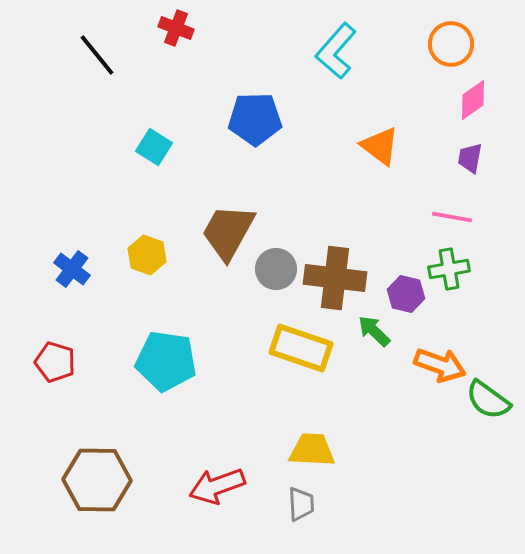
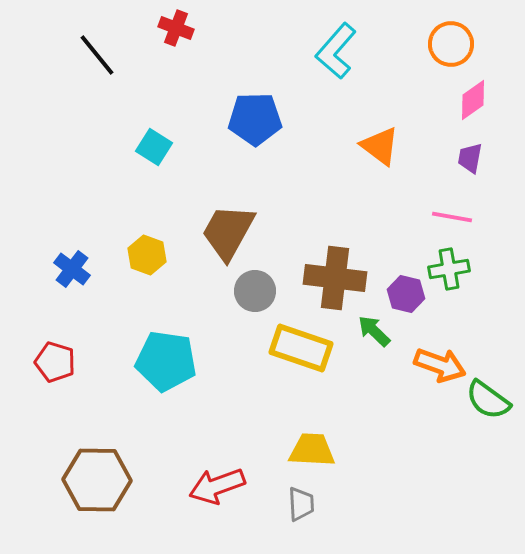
gray circle: moved 21 px left, 22 px down
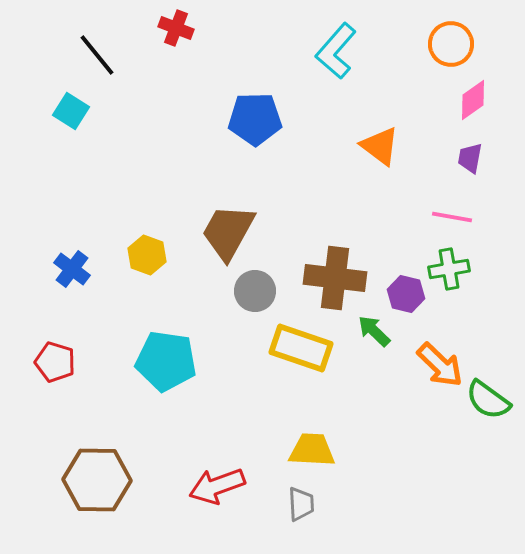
cyan square: moved 83 px left, 36 px up
orange arrow: rotated 24 degrees clockwise
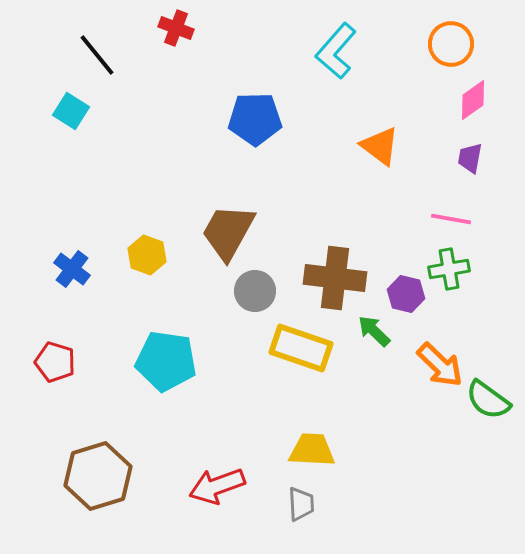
pink line: moved 1 px left, 2 px down
brown hexagon: moved 1 px right, 4 px up; rotated 18 degrees counterclockwise
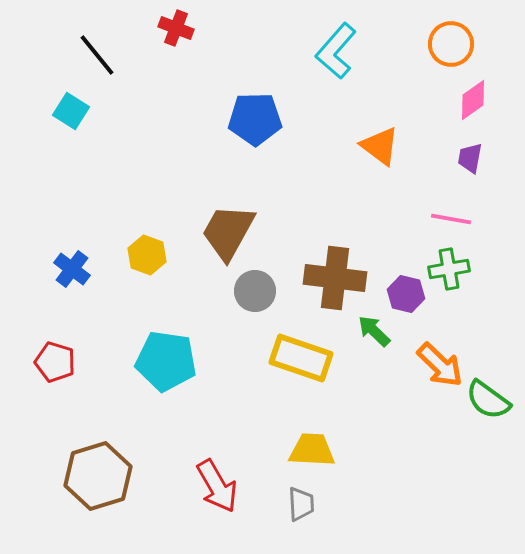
yellow rectangle: moved 10 px down
red arrow: rotated 100 degrees counterclockwise
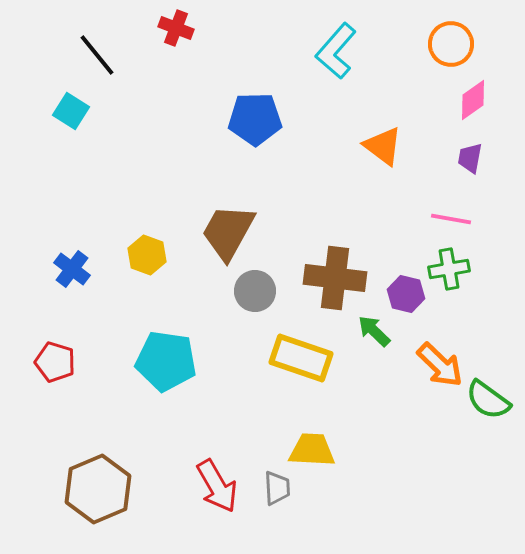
orange triangle: moved 3 px right
brown hexagon: moved 13 px down; rotated 6 degrees counterclockwise
gray trapezoid: moved 24 px left, 16 px up
